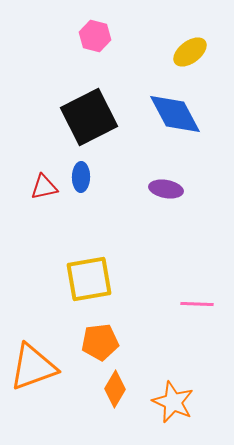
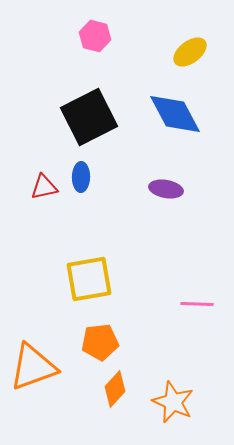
orange diamond: rotated 12 degrees clockwise
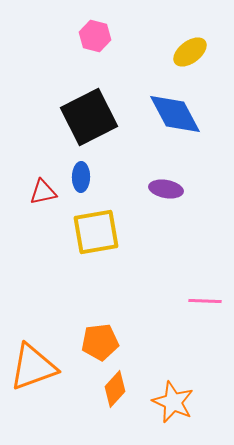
red triangle: moved 1 px left, 5 px down
yellow square: moved 7 px right, 47 px up
pink line: moved 8 px right, 3 px up
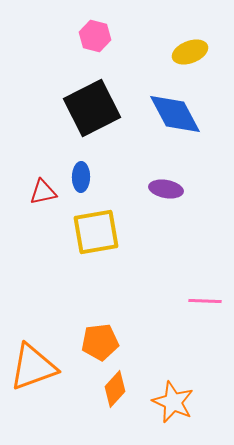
yellow ellipse: rotated 16 degrees clockwise
black square: moved 3 px right, 9 px up
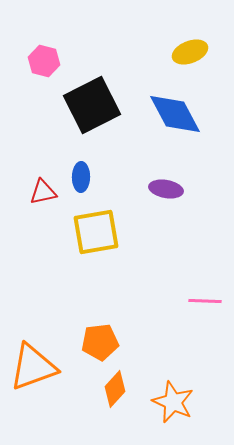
pink hexagon: moved 51 px left, 25 px down
black square: moved 3 px up
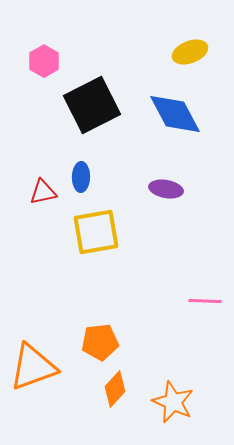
pink hexagon: rotated 16 degrees clockwise
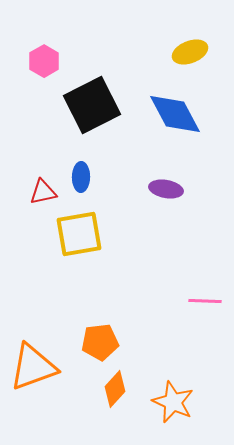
yellow square: moved 17 px left, 2 px down
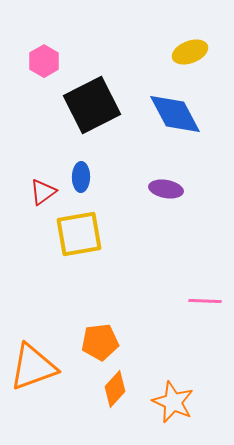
red triangle: rotated 24 degrees counterclockwise
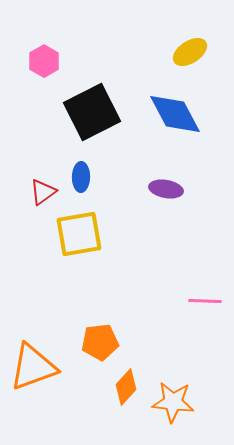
yellow ellipse: rotated 12 degrees counterclockwise
black square: moved 7 px down
orange diamond: moved 11 px right, 2 px up
orange star: rotated 18 degrees counterclockwise
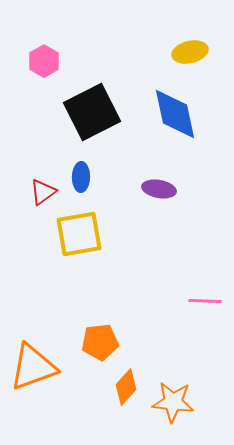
yellow ellipse: rotated 20 degrees clockwise
blue diamond: rotated 16 degrees clockwise
purple ellipse: moved 7 px left
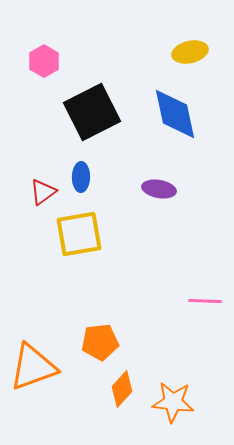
orange diamond: moved 4 px left, 2 px down
